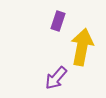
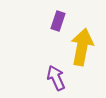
purple arrow: rotated 115 degrees clockwise
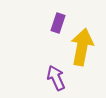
purple rectangle: moved 2 px down
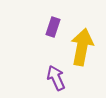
purple rectangle: moved 5 px left, 4 px down
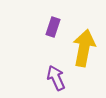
yellow arrow: moved 2 px right, 1 px down
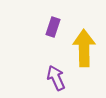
yellow arrow: rotated 12 degrees counterclockwise
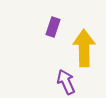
purple arrow: moved 10 px right, 4 px down
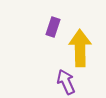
yellow arrow: moved 4 px left
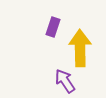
purple arrow: moved 1 px left, 1 px up; rotated 10 degrees counterclockwise
